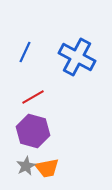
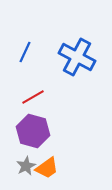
orange trapezoid: rotated 25 degrees counterclockwise
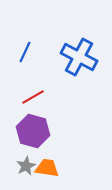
blue cross: moved 2 px right
orange trapezoid: rotated 135 degrees counterclockwise
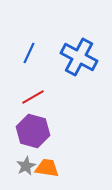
blue line: moved 4 px right, 1 px down
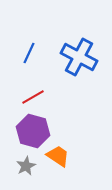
orange trapezoid: moved 11 px right, 12 px up; rotated 25 degrees clockwise
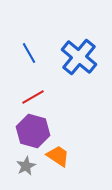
blue line: rotated 55 degrees counterclockwise
blue cross: rotated 12 degrees clockwise
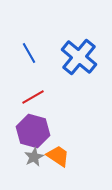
gray star: moved 8 px right, 9 px up
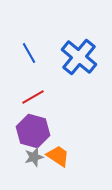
gray star: rotated 12 degrees clockwise
